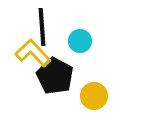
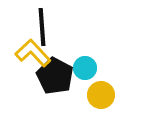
cyan circle: moved 5 px right, 27 px down
yellow circle: moved 7 px right, 1 px up
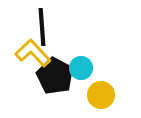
cyan circle: moved 4 px left
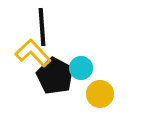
yellow circle: moved 1 px left, 1 px up
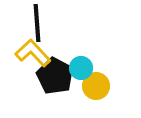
black line: moved 5 px left, 4 px up
yellow circle: moved 4 px left, 8 px up
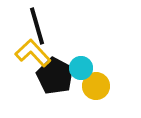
black line: moved 3 px down; rotated 12 degrees counterclockwise
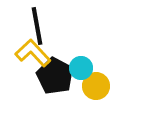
black line: rotated 6 degrees clockwise
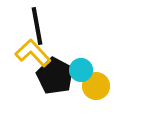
cyan circle: moved 2 px down
